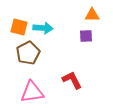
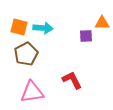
orange triangle: moved 10 px right, 8 px down
brown pentagon: moved 2 px left, 1 px down
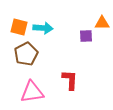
red L-shape: moved 2 px left; rotated 30 degrees clockwise
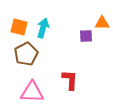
cyan arrow: rotated 78 degrees counterclockwise
pink triangle: rotated 10 degrees clockwise
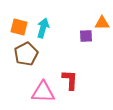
pink triangle: moved 11 px right
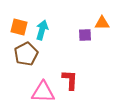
cyan arrow: moved 1 px left, 2 px down
purple square: moved 1 px left, 1 px up
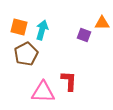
purple square: moved 1 px left; rotated 24 degrees clockwise
red L-shape: moved 1 px left, 1 px down
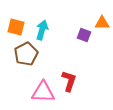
orange square: moved 3 px left
red L-shape: rotated 15 degrees clockwise
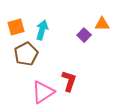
orange triangle: moved 1 px down
orange square: rotated 30 degrees counterclockwise
purple square: rotated 24 degrees clockwise
pink triangle: rotated 35 degrees counterclockwise
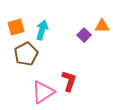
orange triangle: moved 2 px down
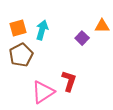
orange square: moved 2 px right, 1 px down
purple square: moved 2 px left, 3 px down
brown pentagon: moved 5 px left, 1 px down
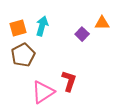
orange triangle: moved 3 px up
cyan arrow: moved 4 px up
purple square: moved 4 px up
brown pentagon: moved 2 px right
